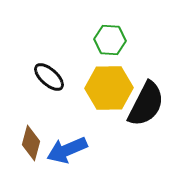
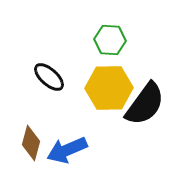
black semicircle: moved 1 px left; rotated 9 degrees clockwise
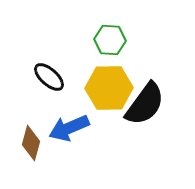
blue arrow: moved 2 px right, 22 px up
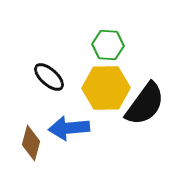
green hexagon: moved 2 px left, 5 px down
yellow hexagon: moved 3 px left
blue arrow: rotated 18 degrees clockwise
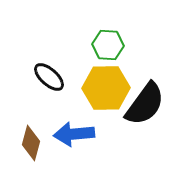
blue arrow: moved 5 px right, 6 px down
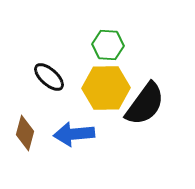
brown diamond: moved 6 px left, 10 px up
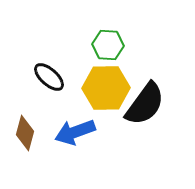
blue arrow: moved 1 px right, 2 px up; rotated 15 degrees counterclockwise
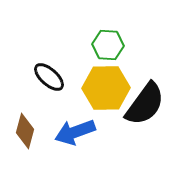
brown diamond: moved 2 px up
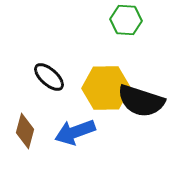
green hexagon: moved 18 px right, 25 px up
black semicircle: moved 4 px left, 3 px up; rotated 72 degrees clockwise
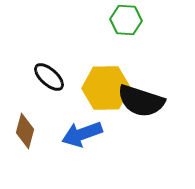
blue arrow: moved 7 px right, 2 px down
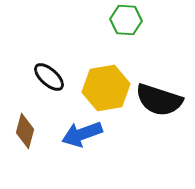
yellow hexagon: rotated 9 degrees counterclockwise
black semicircle: moved 18 px right, 1 px up
